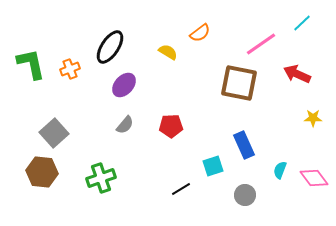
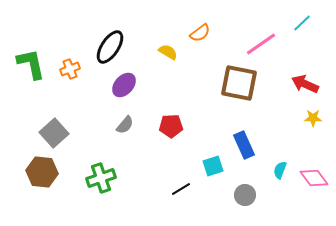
red arrow: moved 8 px right, 10 px down
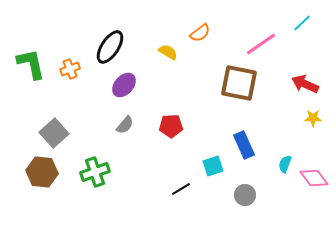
cyan semicircle: moved 5 px right, 6 px up
green cross: moved 6 px left, 6 px up
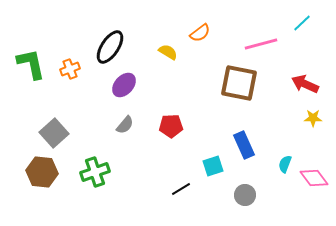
pink line: rotated 20 degrees clockwise
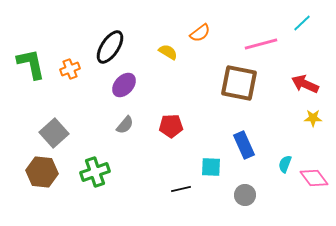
cyan square: moved 2 px left, 1 px down; rotated 20 degrees clockwise
black line: rotated 18 degrees clockwise
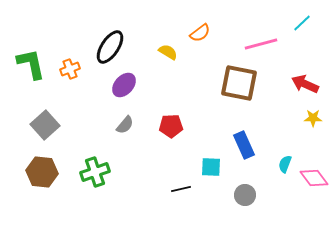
gray square: moved 9 px left, 8 px up
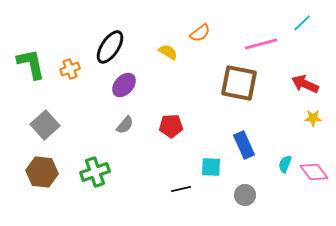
pink diamond: moved 6 px up
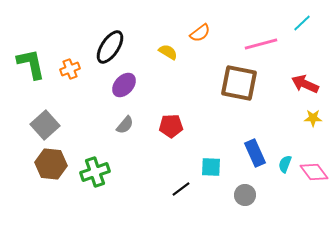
blue rectangle: moved 11 px right, 8 px down
brown hexagon: moved 9 px right, 8 px up
black line: rotated 24 degrees counterclockwise
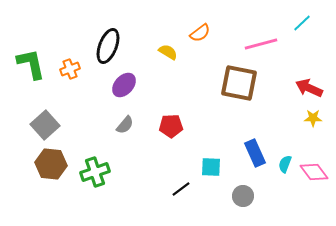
black ellipse: moved 2 px left, 1 px up; rotated 12 degrees counterclockwise
red arrow: moved 4 px right, 4 px down
gray circle: moved 2 px left, 1 px down
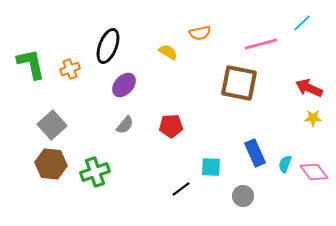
orange semicircle: rotated 25 degrees clockwise
gray square: moved 7 px right
